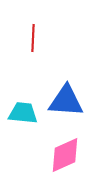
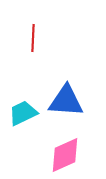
cyan trapezoid: rotated 32 degrees counterclockwise
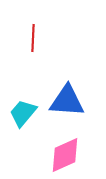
blue triangle: moved 1 px right
cyan trapezoid: rotated 24 degrees counterclockwise
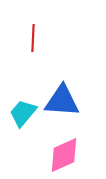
blue triangle: moved 5 px left
pink diamond: moved 1 px left
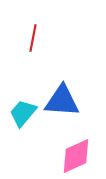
red line: rotated 8 degrees clockwise
pink diamond: moved 12 px right, 1 px down
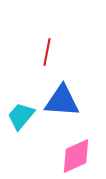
red line: moved 14 px right, 14 px down
cyan trapezoid: moved 2 px left, 3 px down
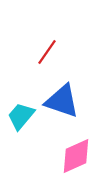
red line: rotated 24 degrees clockwise
blue triangle: rotated 15 degrees clockwise
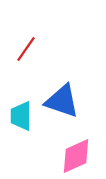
red line: moved 21 px left, 3 px up
cyan trapezoid: rotated 40 degrees counterclockwise
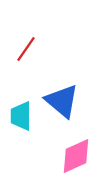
blue triangle: rotated 21 degrees clockwise
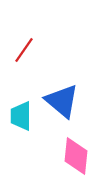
red line: moved 2 px left, 1 px down
pink diamond: rotated 60 degrees counterclockwise
